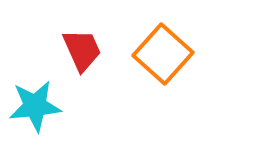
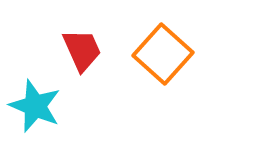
cyan star: rotated 28 degrees clockwise
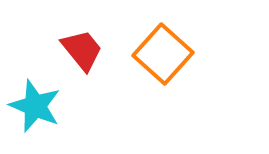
red trapezoid: rotated 15 degrees counterclockwise
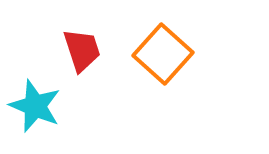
red trapezoid: rotated 21 degrees clockwise
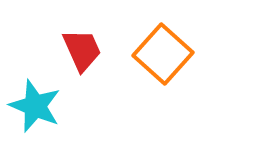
red trapezoid: rotated 6 degrees counterclockwise
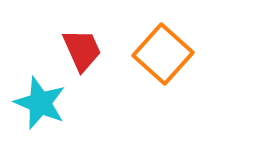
cyan star: moved 5 px right, 3 px up
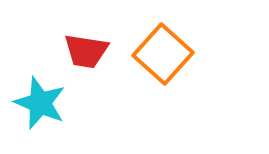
red trapezoid: moved 4 px right, 1 px down; rotated 123 degrees clockwise
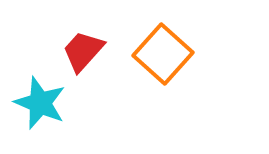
red trapezoid: moved 3 px left; rotated 123 degrees clockwise
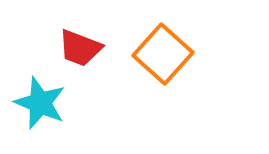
red trapezoid: moved 3 px left, 3 px up; rotated 111 degrees counterclockwise
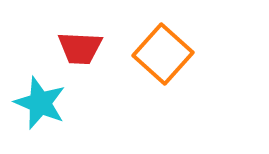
red trapezoid: rotated 18 degrees counterclockwise
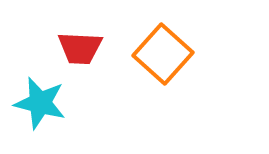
cyan star: rotated 8 degrees counterclockwise
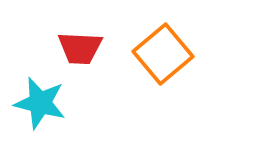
orange square: rotated 8 degrees clockwise
